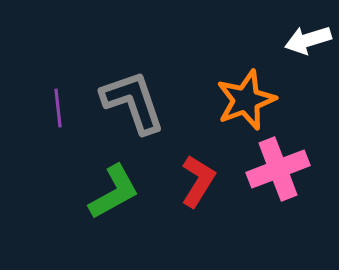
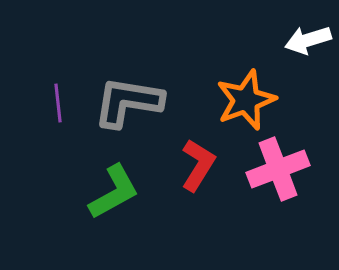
gray L-shape: moved 5 px left; rotated 62 degrees counterclockwise
purple line: moved 5 px up
red L-shape: moved 16 px up
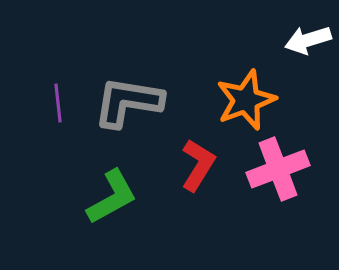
green L-shape: moved 2 px left, 5 px down
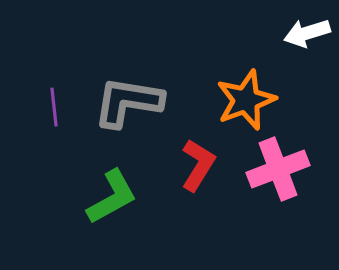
white arrow: moved 1 px left, 7 px up
purple line: moved 4 px left, 4 px down
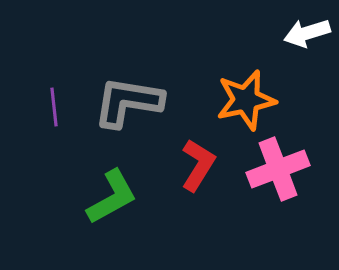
orange star: rotated 8 degrees clockwise
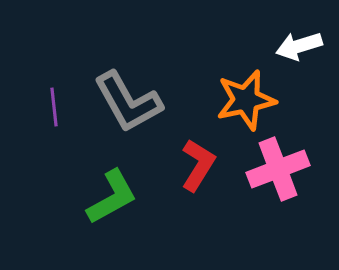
white arrow: moved 8 px left, 13 px down
gray L-shape: rotated 128 degrees counterclockwise
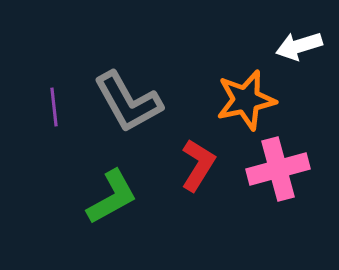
pink cross: rotated 6 degrees clockwise
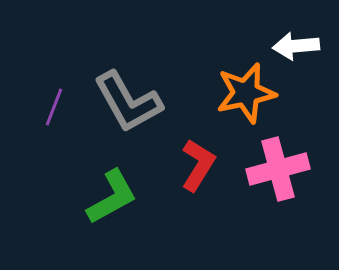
white arrow: moved 3 px left; rotated 12 degrees clockwise
orange star: moved 7 px up
purple line: rotated 27 degrees clockwise
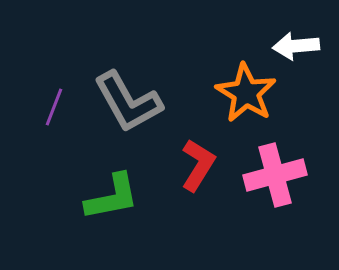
orange star: rotated 28 degrees counterclockwise
pink cross: moved 3 px left, 6 px down
green L-shape: rotated 18 degrees clockwise
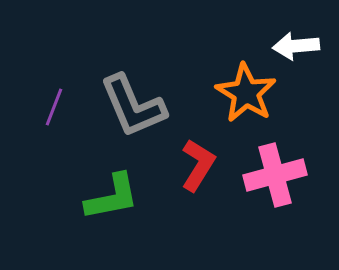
gray L-shape: moved 5 px right, 4 px down; rotated 6 degrees clockwise
